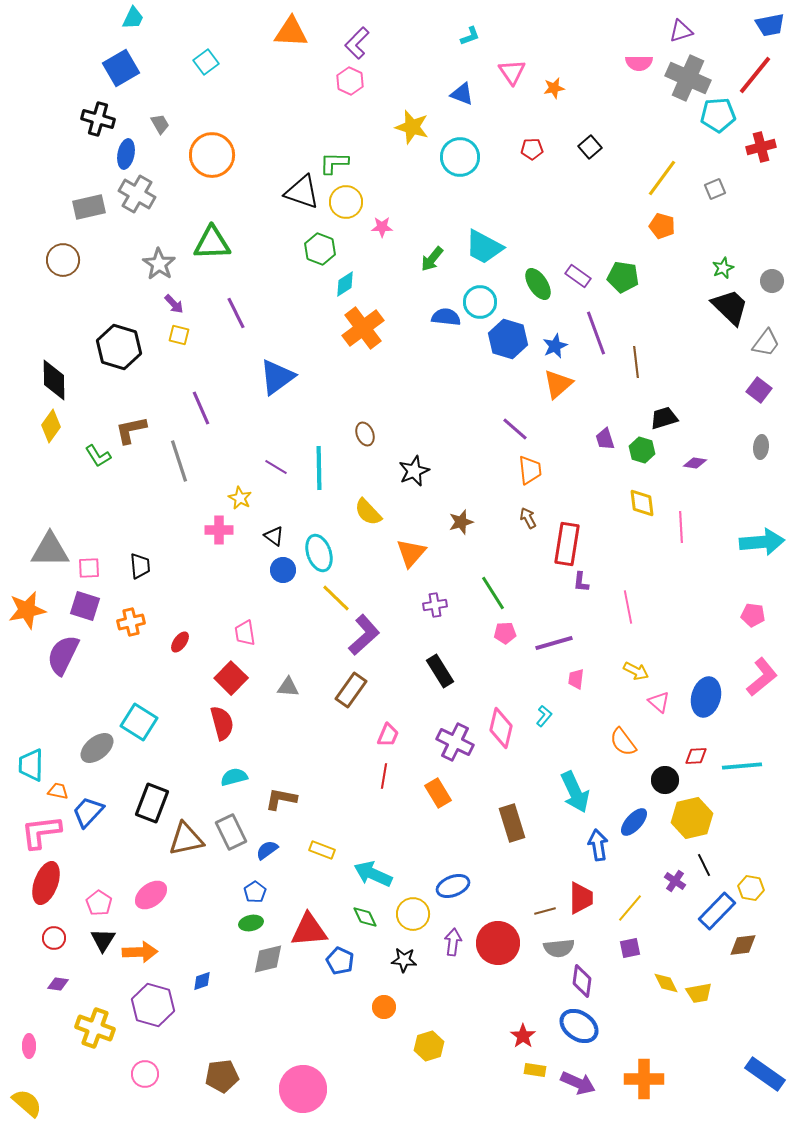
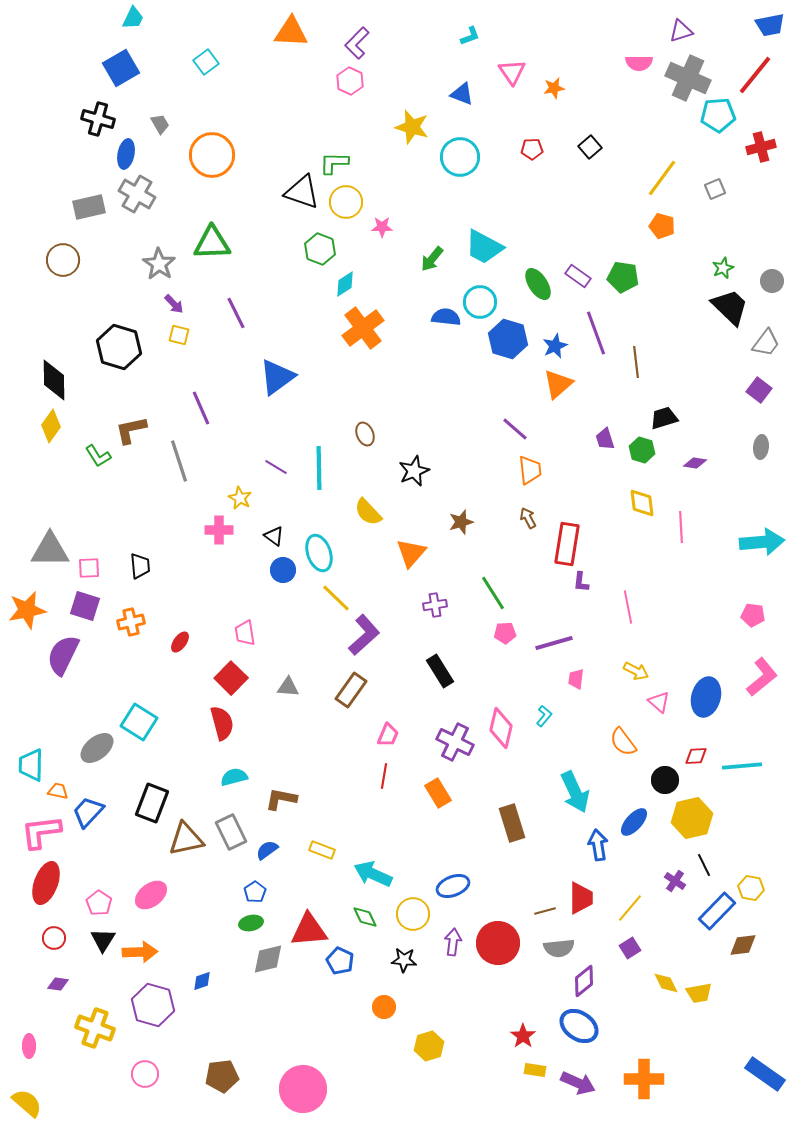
purple square at (630, 948): rotated 20 degrees counterclockwise
purple diamond at (582, 981): moved 2 px right; rotated 44 degrees clockwise
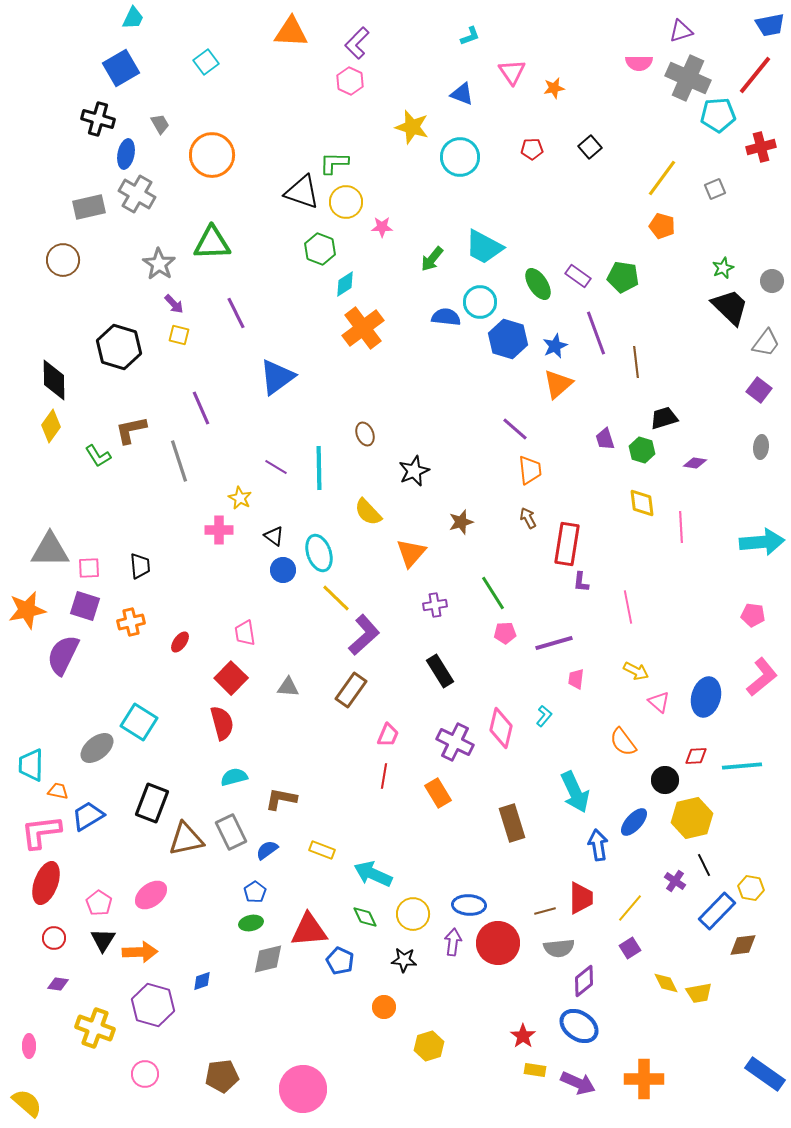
blue trapezoid at (88, 812): moved 4 px down; rotated 16 degrees clockwise
blue ellipse at (453, 886): moved 16 px right, 19 px down; rotated 24 degrees clockwise
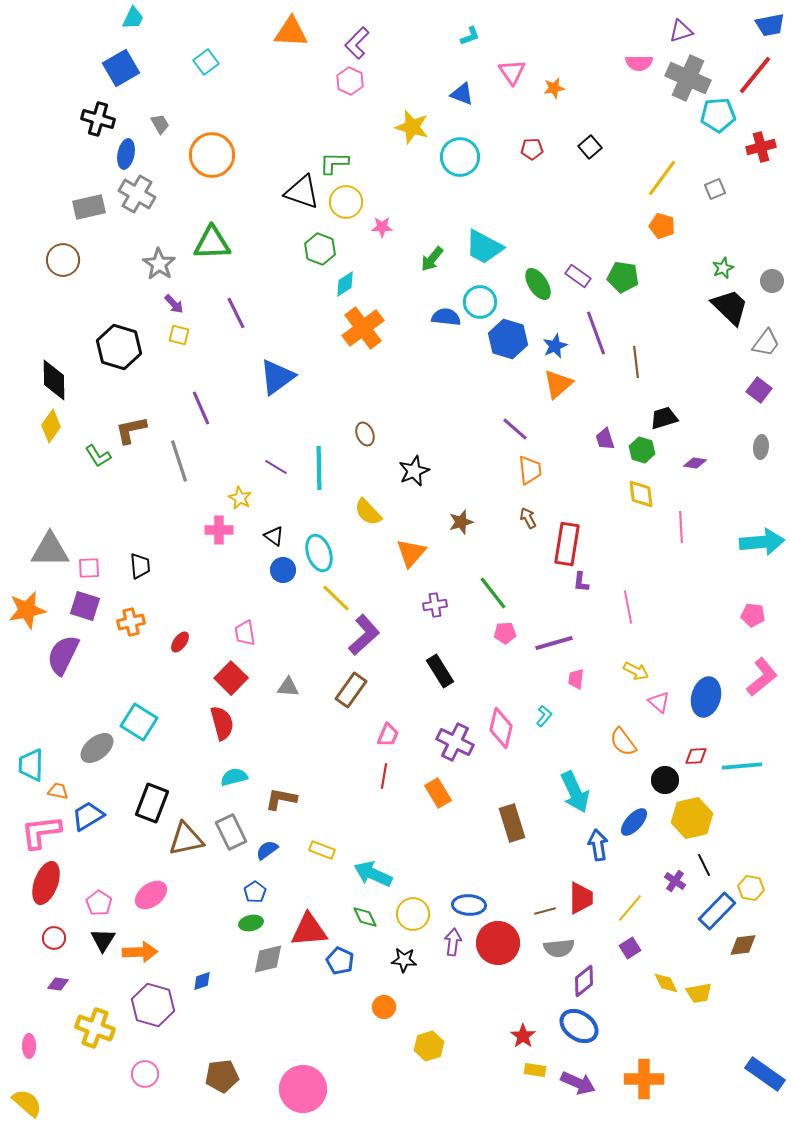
yellow diamond at (642, 503): moved 1 px left, 9 px up
green line at (493, 593): rotated 6 degrees counterclockwise
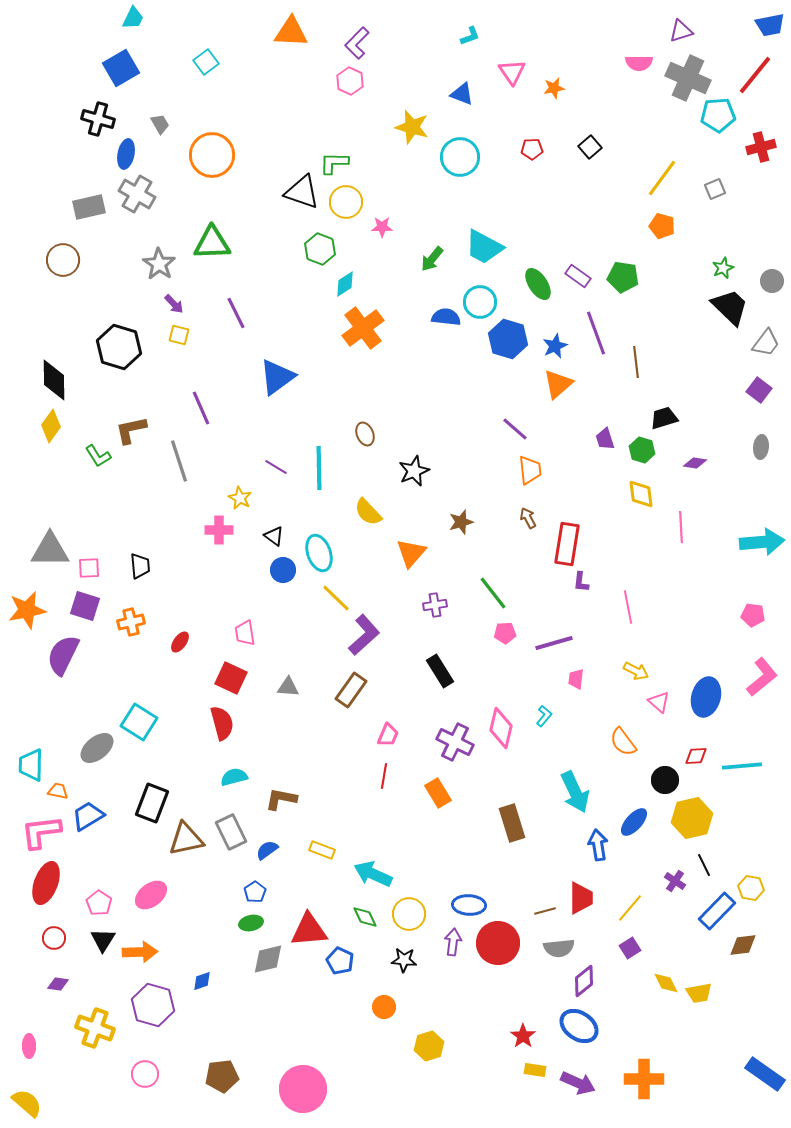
red square at (231, 678): rotated 20 degrees counterclockwise
yellow circle at (413, 914): moved 4 px left
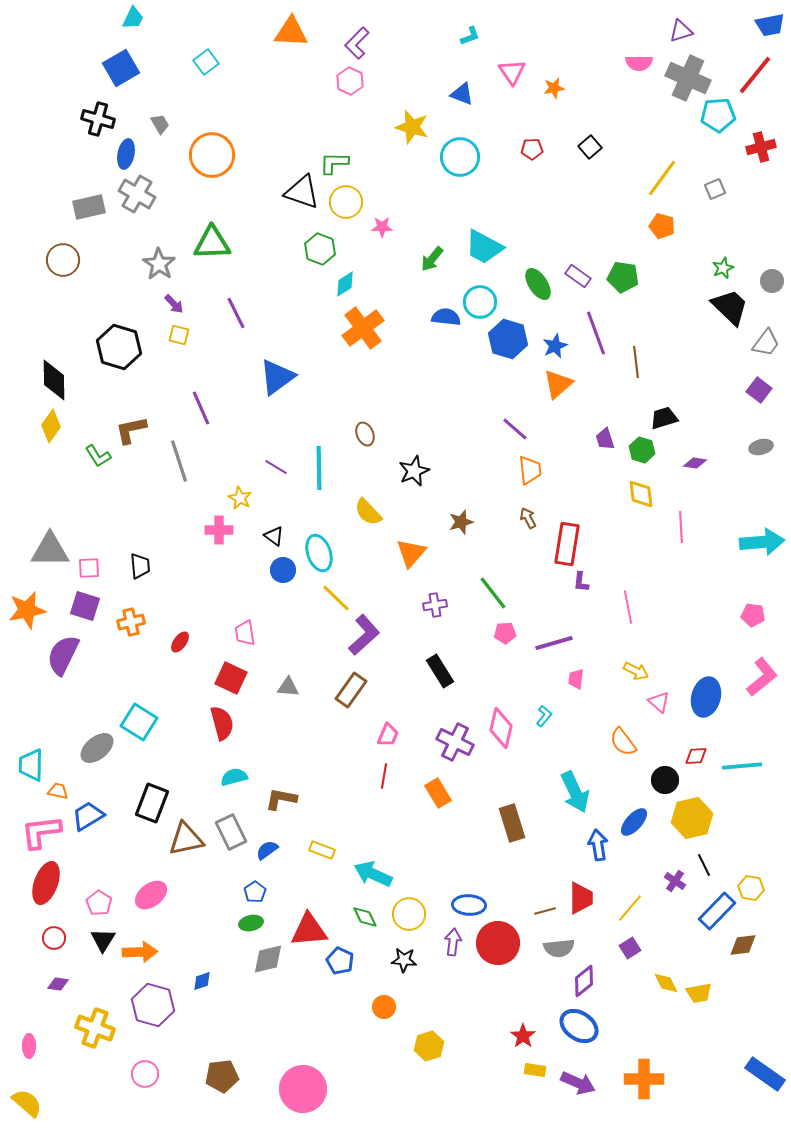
gray ellipse at (761, 447): rotated 70 degrees clockwise
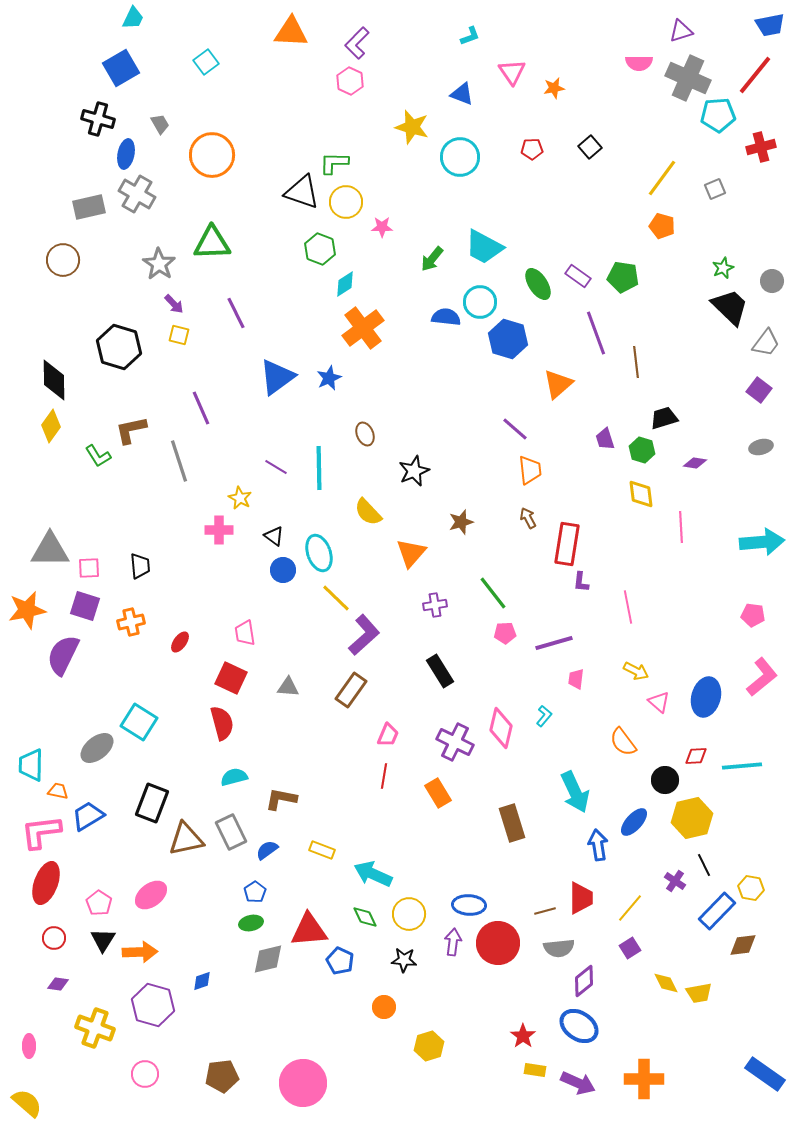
blue star at (555, 346): moved 226 px left, 32 px down
pink circle at (303, 1089): moved 6 px up
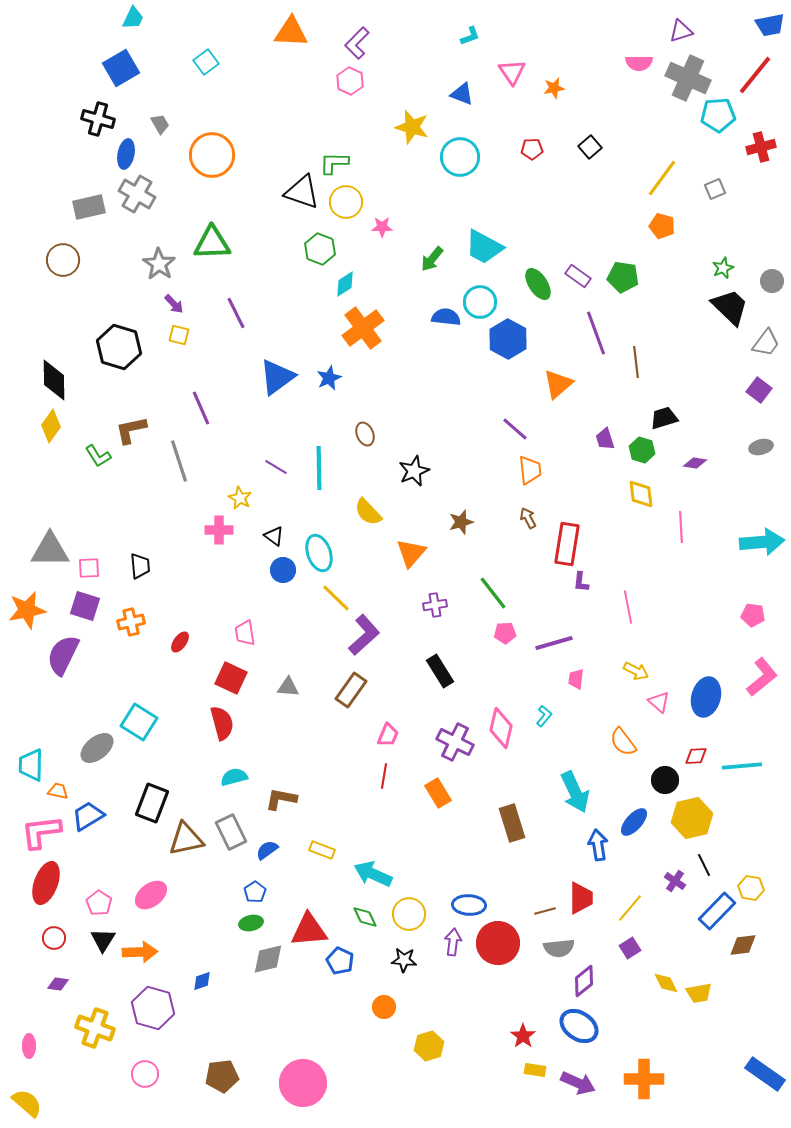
blue hexagon at (508, 339): rotated 12 degrees clockwise
purple hexagon at (153, 1005): moved 3 px down
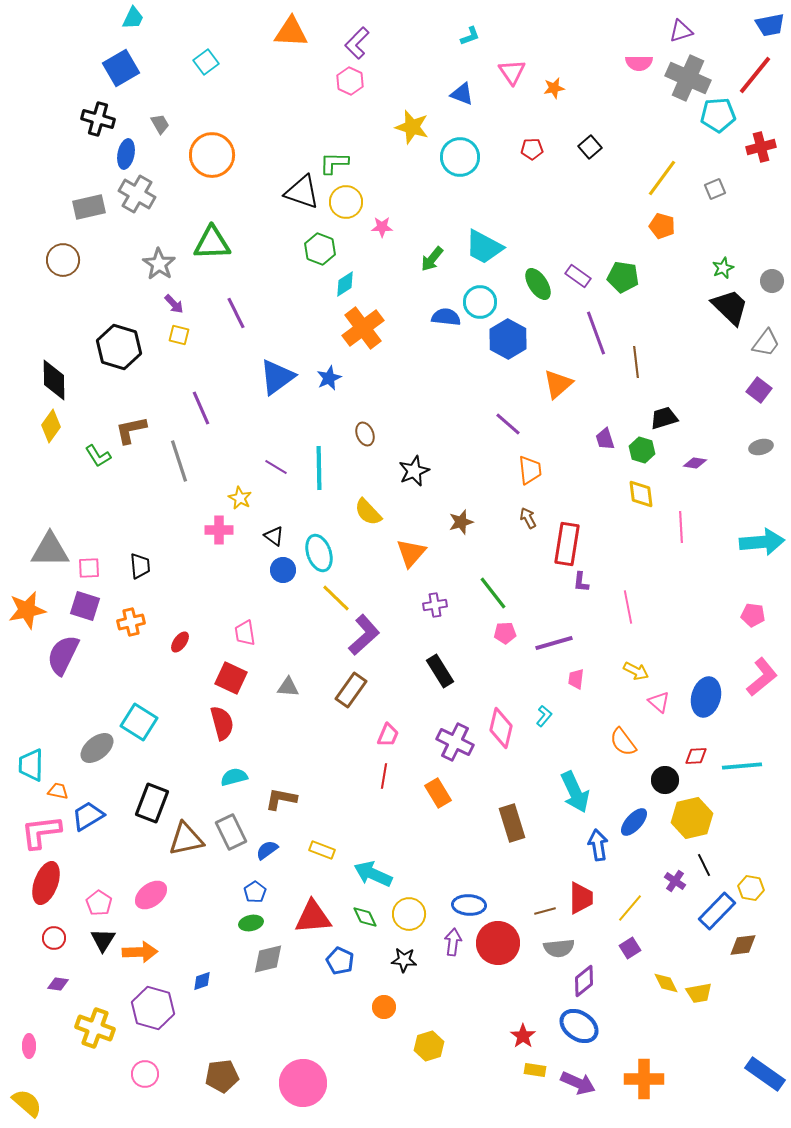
purple line at (515, 429): moved 7 px left, 5 px up
red triangle at (309, 930): moved 4 px right, 13 px up
